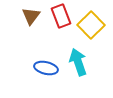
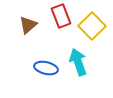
brown triangle: moved 3 px left, 9 px down; rotated 12 degrees clockwise
yellow square: moved 1 px right, 1 px down
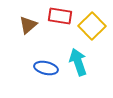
red rectangle: moved 1 px left; rotated 60 degrees counterclockwise
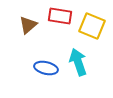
yellow square: rotated 24 degrees counterclockwise
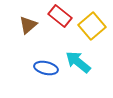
red rectangle: rotated 30 degrees clockwise
yellow square: rotated 28 degrees clockwise
cyan arrow: rotated 32 degrees counterclockwise
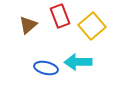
red rectangle: rotated 30 degrees clockwise
cyan arrow: rotated 40 degrees counterclockwise
